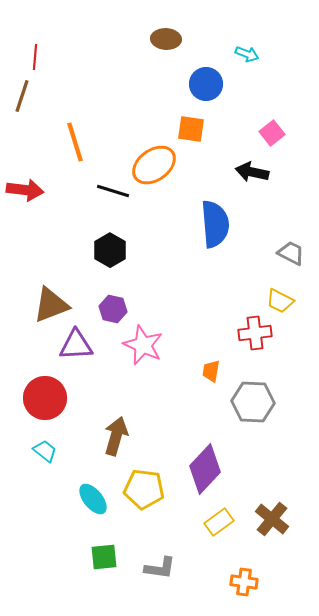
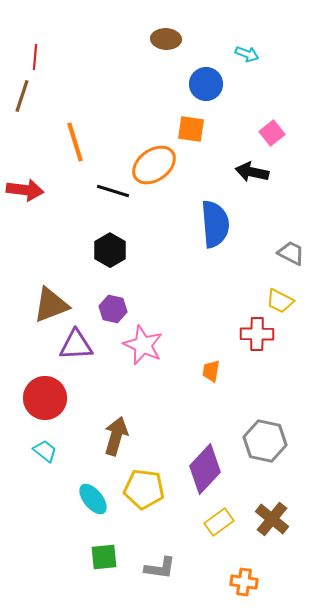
red cross: moved 2 px right, 1 px down; rotated 8 degrees clockwise
gray hexagon: moved 12 px right, 39 px down; rotated 9 degrees clockwise
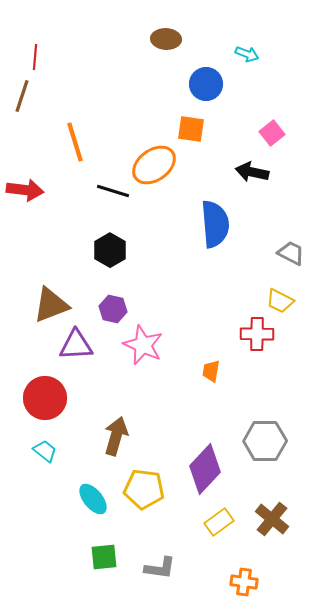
gray hexagon: rotated 12 degrees counterclockwise
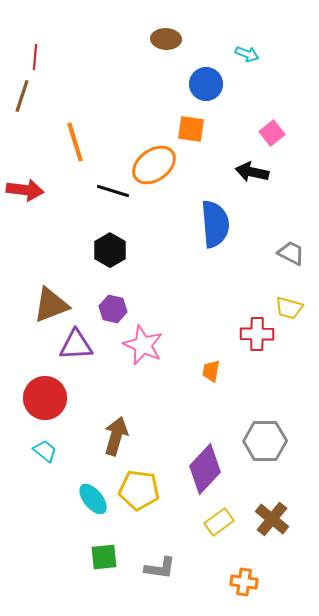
yellow trapezoid: moved 9 px right, 7 px down; rotated 12 degrees counterclockwise
yellow pentagon: moved 5 px left, 1 px down
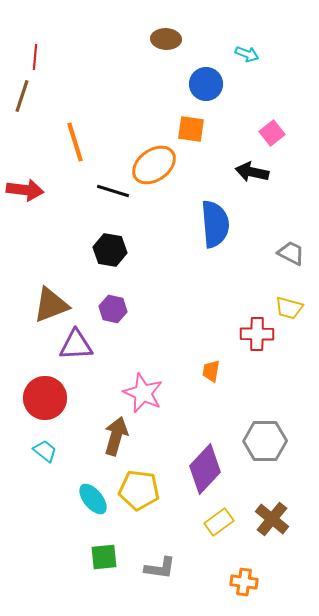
black hexagon: rotated 20 degrees counterclockwise
pink star: moved 48 px down
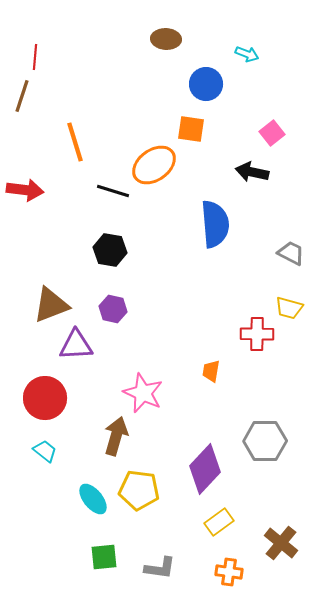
brown cross: moved 9 px right, 24 px down
orange cross: moved 15 px left, 10 px up
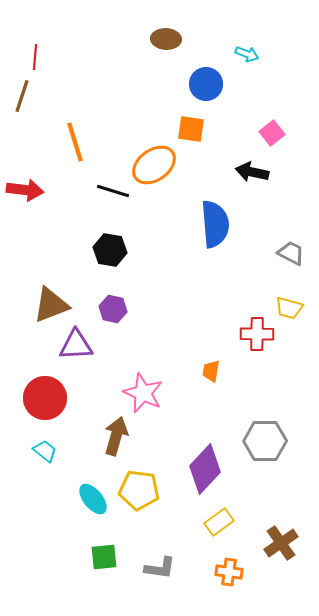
brown cross: rotated 16 degrees clockwise
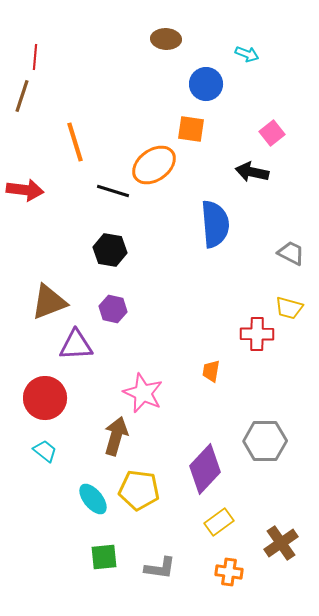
brown triangle: moved 2 px left, 3 px up
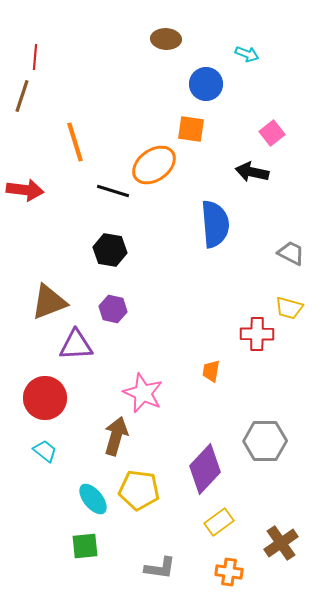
green square: moved 19 px left, 11 px up
